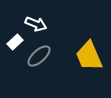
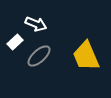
yellow trapezoid: moved 3 px left
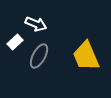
gray ellipse: rotated 20 degrees counterclockwise
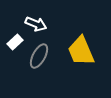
yellow trapezoid: moved 5 px left, 5 px up
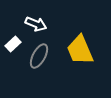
white rectangle: moved 2 px left, 2 px down
yellow trapezoid: moved 1 px left, 1 px up
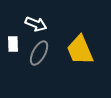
white rectangle: rotated 49 degrees counterclockwise
gray ellipse: moved 3 px up
